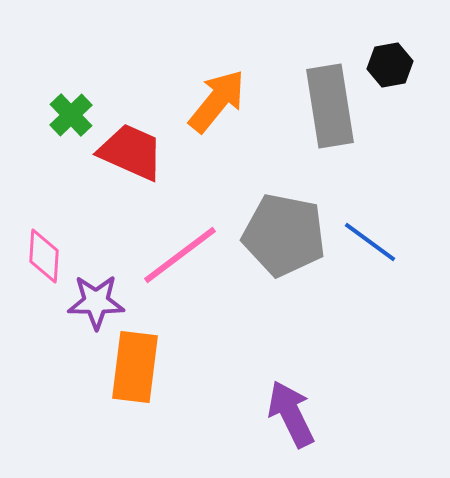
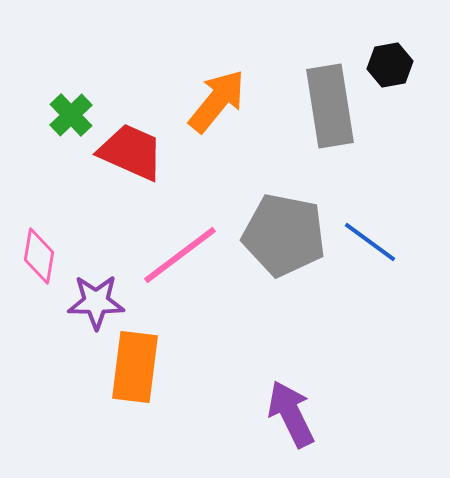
pink diamond: moved 5 px left; rotated 6 degrees clockwise
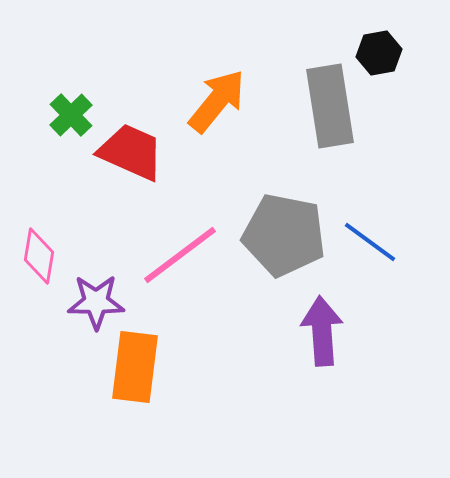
black hexagon: moved 11 px left, 12 px up
purple arrow: moved 31 px right, 83 px up; rotated 22 degrees clockwise
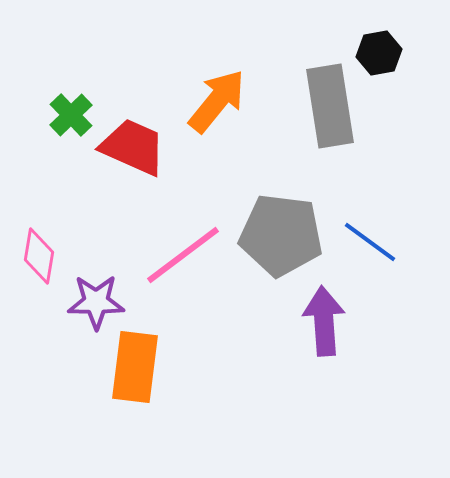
red trapezoid: moved 2 px right, 5 px up
gray pentagon: moved 3 px left; rotated 4 degrees counterclockwise
pink line: moved 3 px right
purple arrow: moved 2 px right, 10 px up
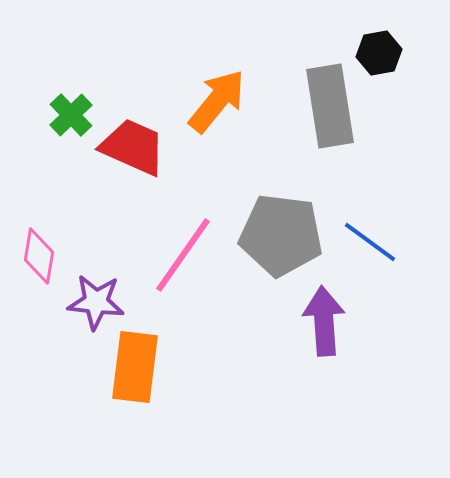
pink line: rotated 18 degrees counterclockwise
purple star: rotated 6 degrees clockwise
